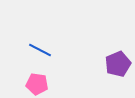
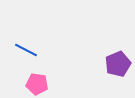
blue line: moved 14 px left
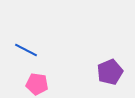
purple pentagon: moved 8 px left, 8 px down
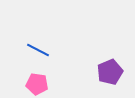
blue line: moved 12 px right
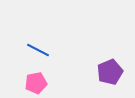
pink pentagon: moved 1 px left, 1 px up; rotated 20 degrees counterclockwise
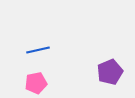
blue line: rotated 40 degrees counterclockwise
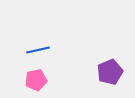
pink pentagon: moved 3 px up
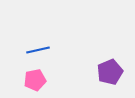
pink pentagon: moved 1 px left
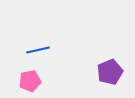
pink pentagon: moved 5 px left, 1 px down
